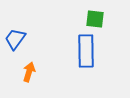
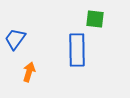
blue rectangle: moved 9 px left, 1 px up
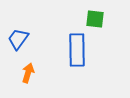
blue trapezoid: moved 3 px right
orange arrow: moved 1 px left, 1 px down
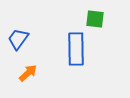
blue rectangle: moved 1 px left, 1 px up
orange arrow: rotated 30 degrees clockwise
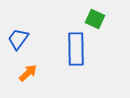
green square: rotated 18 degrees clockwise
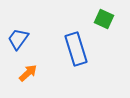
green square: moved 9 px right
blue rectangle: rotated 16 degrees counterclockwise
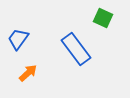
green square: moved 1 px left, 1 px up
blue rectangle: rotated 20 degrees counterclockwise
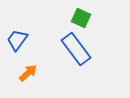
green square: moved 22 px left
blue trapezoid: moved 1 px left, 1 px down
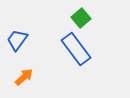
green square: rotated 24 degrees clockwise
orange arrow: moved 4 px left, 4 px down
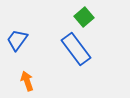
green square: moved 3 px right, 1 px up
orange arrow: moved 3 px right, 4 px down; rotated 66 degrees counterclockwise
